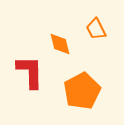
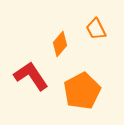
orange diamond: rotated 55 degrees clockwise
red L-shape: moved 1 px right, 4 px down; rotated 33 degrees counterclockwise
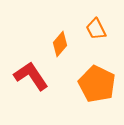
orange pentagon: moved 15 px right, 7 px up; rotated 18 degrees counterclockwise
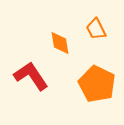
orange diamond: moved 1 px up; rotated 50 degrees counterclockwise
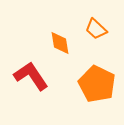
orange trapezoid: rotated 20 degrees counterclockwise
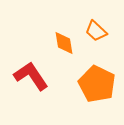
orange trapezoid: moved 2 px down
orange diamond: moved 4 px right
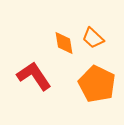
orange trapezoid: moved 3 px left, 7 px down
red L-shape: moved 3 px right
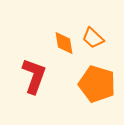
red L-shape: rotated 54 degrees clockwise
orange pentagon: rotated 9 degrees counterclockwise
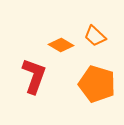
orange trapezoid: moved 2 px right, 2 px up
orange diamond: moved 3 px left, 2 px down; rotated 50 degrees counterclockwise
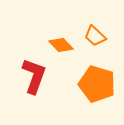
orange diamond: rotated 15 degrees clockwise
